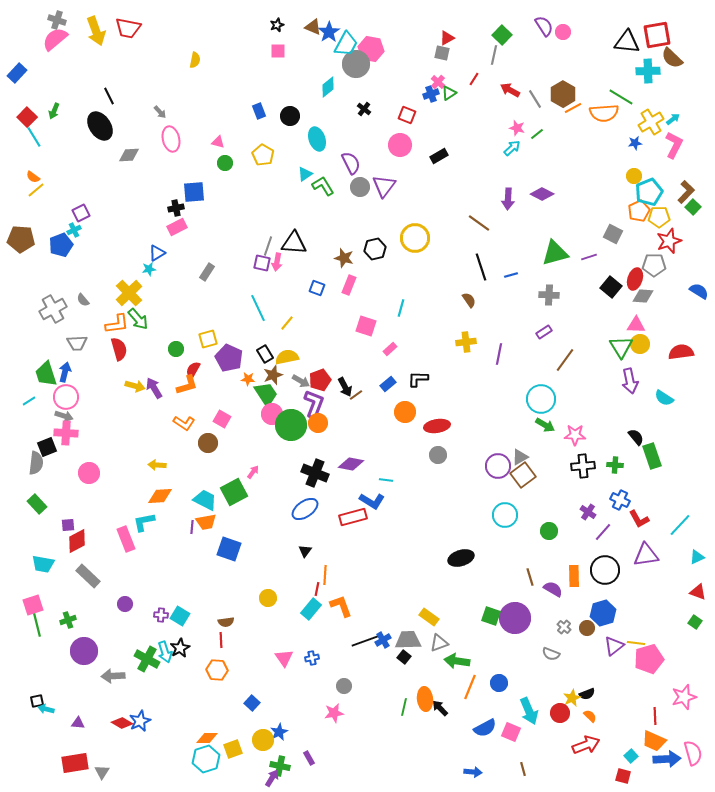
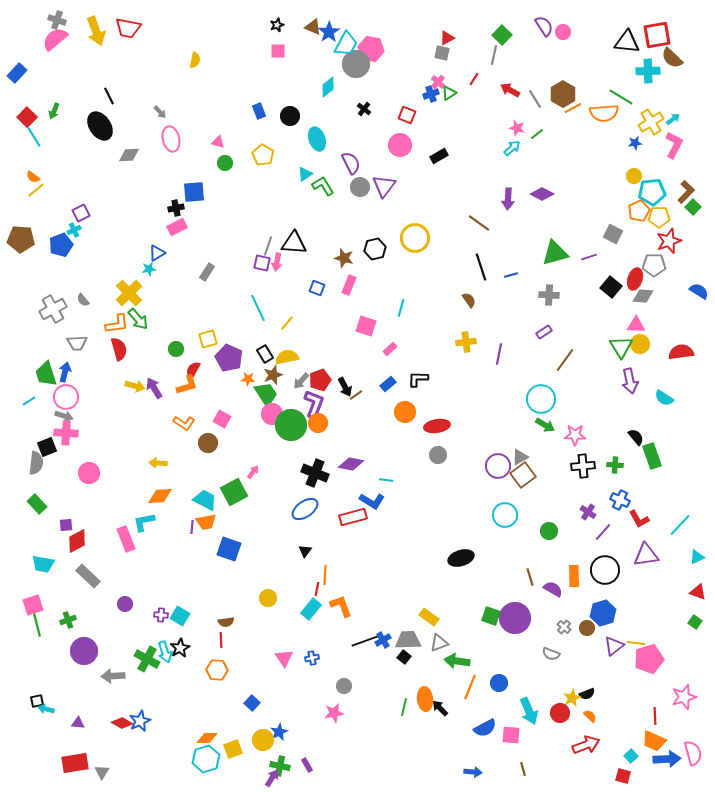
cyan pentagon at (649, 192): moved 3 px right; rotated 16 degrees clockwise
gray arrow at (301, 381): rotated 102 degrees clockwise
yellow arrow at (157, 465): moved 1 px right, 2 px up
purple square at (68, 525): moved 2 px left
pink square at (511, 732): moved 3 px down; rotated 18 degrees counterclockwise
purple rectangle at (309, 758): moved 2 px left, 7 px down
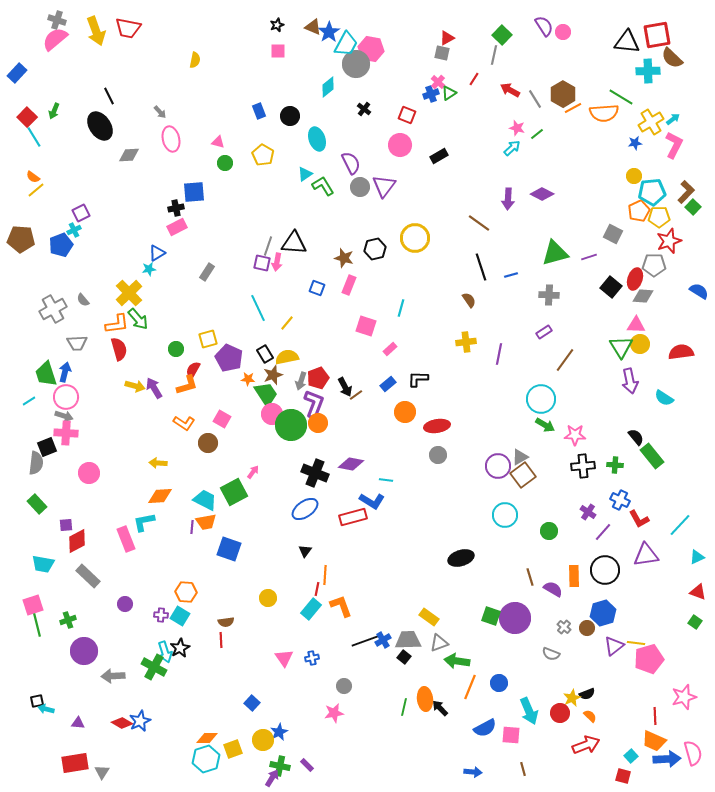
red pentagon at (320, 380): moved 2 px left, 2 px up
gray arrow at (301, 381): rotated 24 degrees counterclockwise
green rectangle at (652, 456): rotated 20 degrees counterclockwise
green cross at (147, 659): moved 7 px right, 8 px down
orange hexagon at (217, 670): moved 31 px left, 78 px up
purple rectangle at (307, 765): rotated 16 degrees counterclockwise
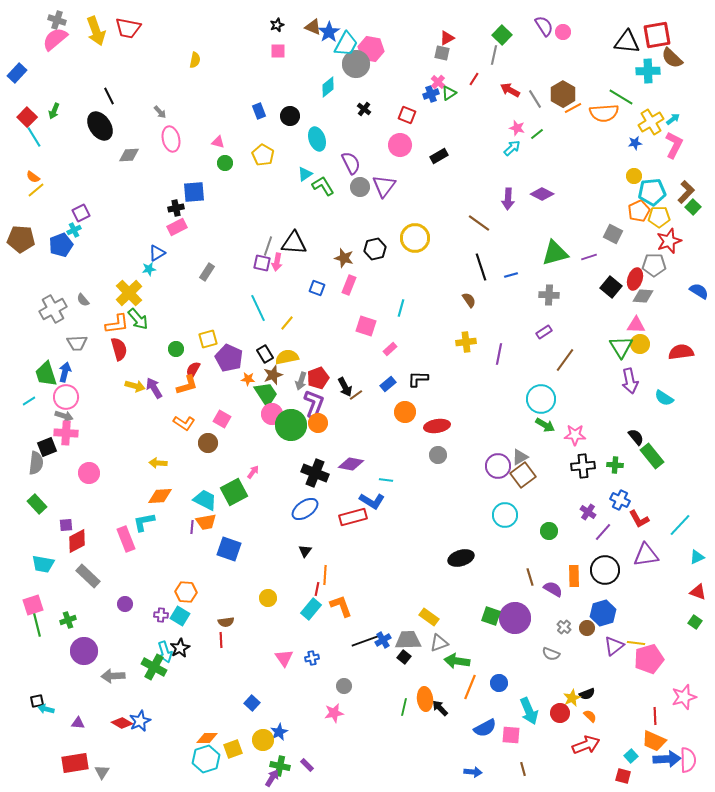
pink semicircle at (693, 753): moved 5 px left, 7 px down; rotated 15 degrees clockwise
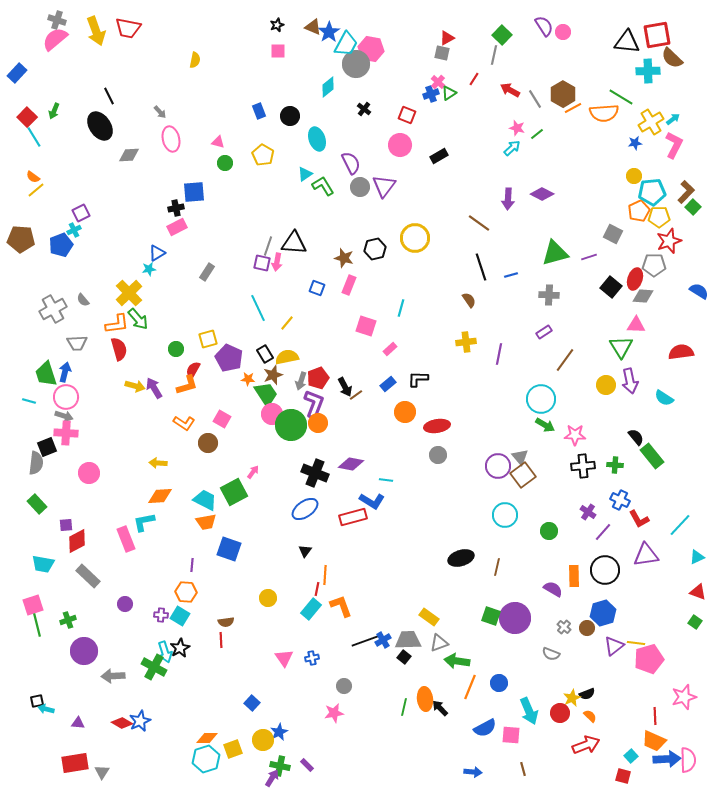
yellow circle at (640, 344): moved 34 px left, 41 px down
cyan line at (29, 401): rotated 48 degrees clockwise
gray triangle at (520, 457): rotated 42 degrees counterclockwise
purple line at (192, 527): moved 38 px down
brown line at (530, 577): moved 33 px left, 10 px up; rotated 30 degrees clockwise
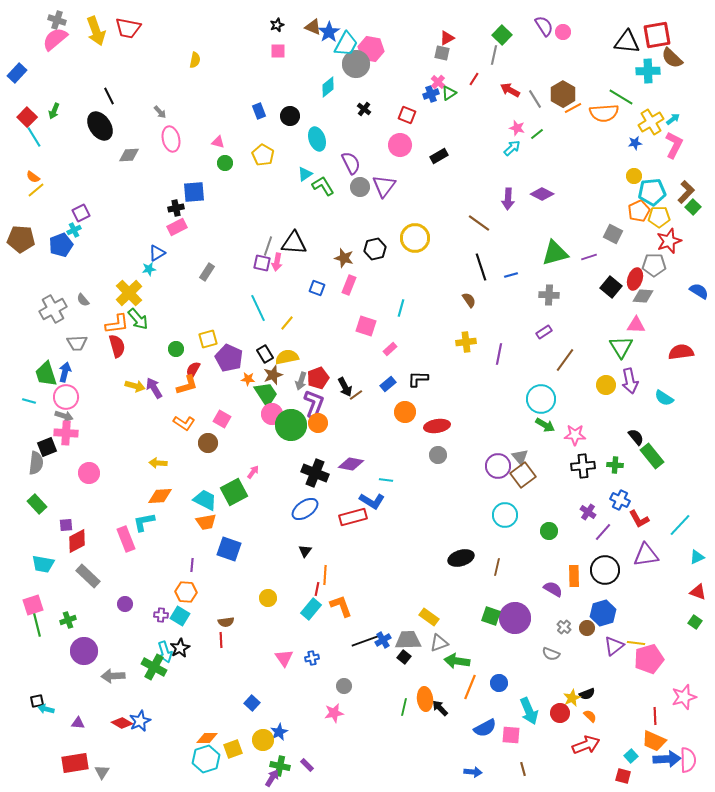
red semicircle at (119, 349): moved 2 px left, 3 px up
